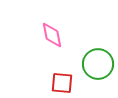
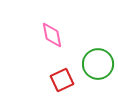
red square: moved 3 px up; rotated 30 degrees counterclockwise
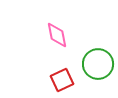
pink diamond: moved 5 px right
